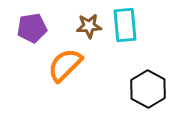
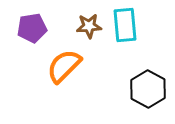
orange semicircle: moved 1 px left, 1 px down
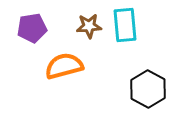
orange semicircle: rotated 30 degrees clockwise
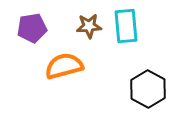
cyan rectangle: moved 1 px right, 1 px down
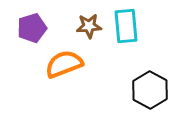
purple pentagon: rotated 8 degrees counterclockwise
orange semicircle: moved 2 px up; rotated 6 degrees counterclockwise
black hexagon: moved 2 px right, 1 px down
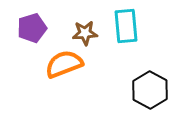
brown star: moved 4 px left, 7 px down
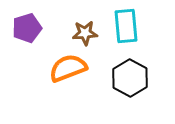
purple pentagon: moved 5 px left
orange semicircle: moved 4 px right, 4 px down
black hexagon: moved 20 px left, 12 px up
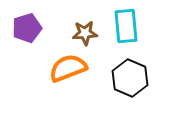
black hexagon: rotated 6 degrees counterclockwise
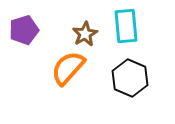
purple pentagon: moved 3 px left, 2 px down
brown star: moved 1 px down; rotated 25 degrees counterclockwise
orange semicircle: rotated 27 degrees counterclockwise
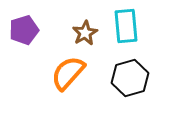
brown star: moved 1 px up
orange semicircle: moved 5 px down
black hexagon: rotated 21 degrees clockwise
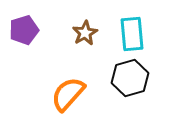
cyan rectangle: moved 6 px right, 8 px down
orange semicircle: moved 21 px down
